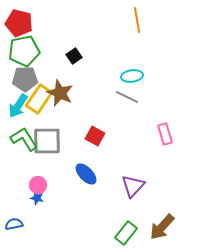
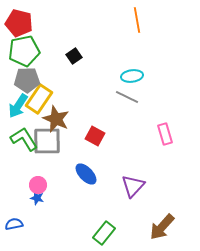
gray pentagon: moved 2 px right, 1 px down
brown star: moved 4 px left, 26 px down
green rectangle: moved 22 px left
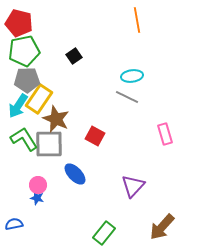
gray square: moved 2 px right, 3 px down
blue ellipse: moved 11 px left
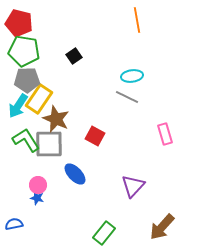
green pentagon: rotated 20 degrees clockwise
green L-shape: moved 2 px right, 1 px down
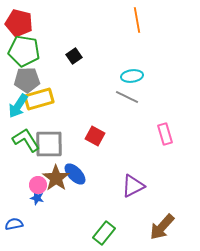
yellow rectangle: rotated 40 degrees clockwise
brown star: moved 59 px down; rotated 12 degrees clockwise
purple triangle: rotated 20 degrees clockwise
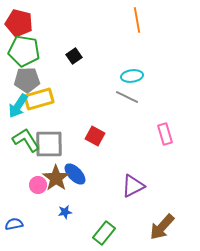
blue star: moved 28 px right, 14 px down; rotated 24 degrees counterclockwise
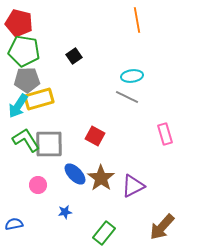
brown star: moved 45 px right
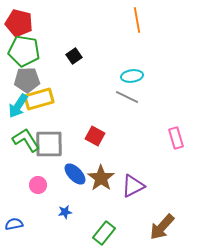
pink rectangle: moved 11 px right, 4 px down
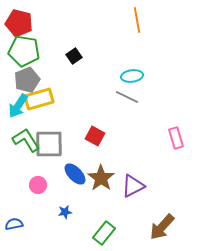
gray pentagon: rotated 20 degrees counterclockwise
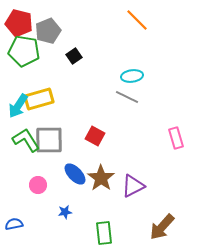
orange line: rotated 35 degrees counterclockwise
gray pentagon: moved 21 px right, 49 px up
gray square: moved 4 px up
green rectangle: rotated 45 degrees counterclockwise
